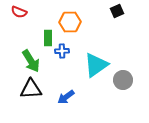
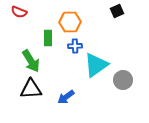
blue cross: moved 13 px right, 5 px up
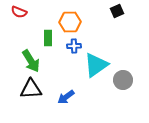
blue cross: moved 1 px left
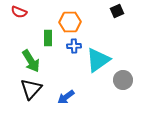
cyan triangle: moved 2 px right, 5 px up
black triangle: rotated 45 degrees counterclockwise
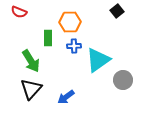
black square: rotated 16 degrees counterclockwise
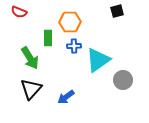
black square: rotated 24 degrees clockwise
green arrow: moved 1 px left, 3 px up
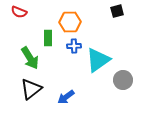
black triangle: rotated 10 degrees clockwise
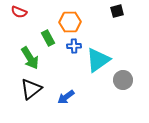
green rectangle: rotated 28 degrees counterclockwise
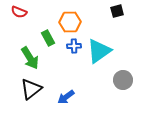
cyan triangle: moved 1 px right, 9 px up
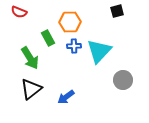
cyan triangle: rotated 12 degrees counterclockwise
